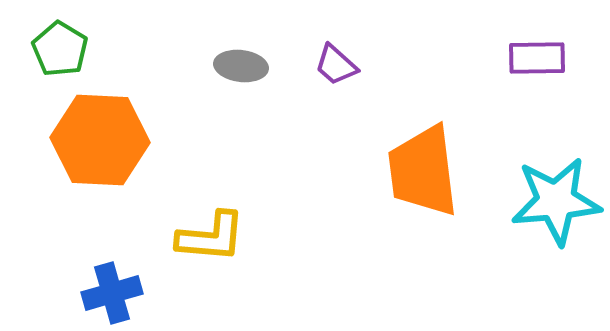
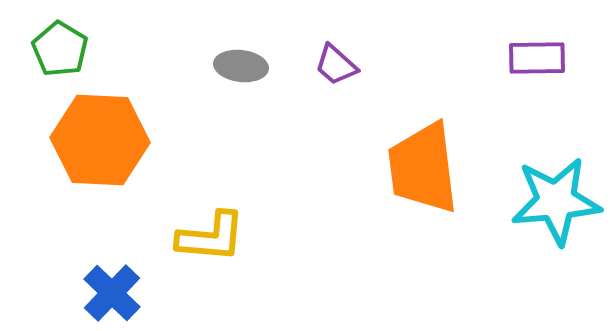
orange trapezoid: moved 3 px up
blue cross: rotated 30 degrees counterclockwise
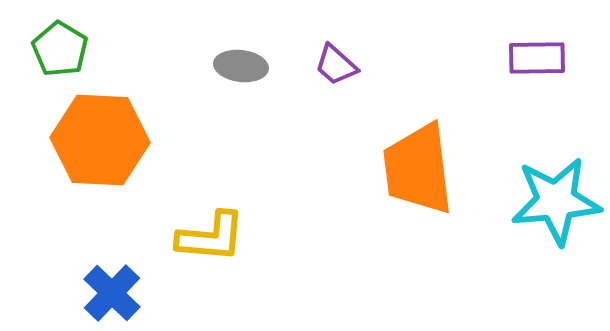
orange trapezoid: moved 5 px left, 1 px down
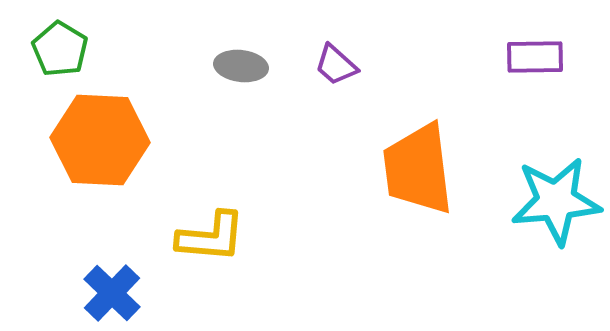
purple rectangle: moved 2 px left, 1 px up
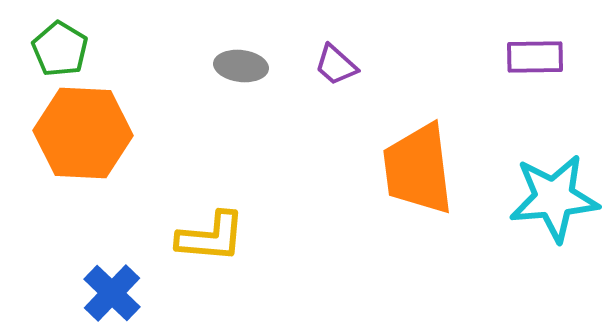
orange hexagon: moved 17 px left, 7 px up
cyan star: moved 2 px left, 3 px up
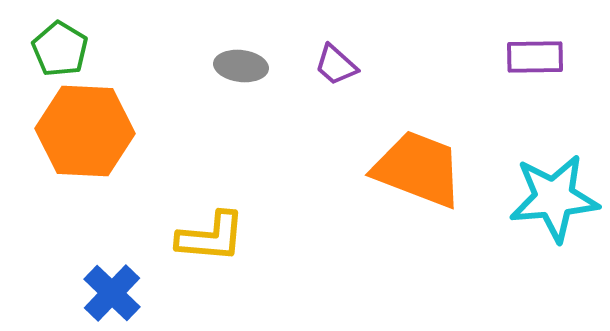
orange hexagon: moved 2 px right, 2 px up
orange trapezoid: rotated 118 degrees clockwise
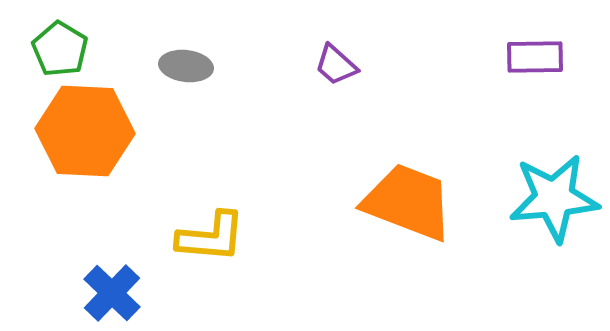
gray ellipse: moved 55 px left
orange trapezoid: moved 10 px left, 33 px down
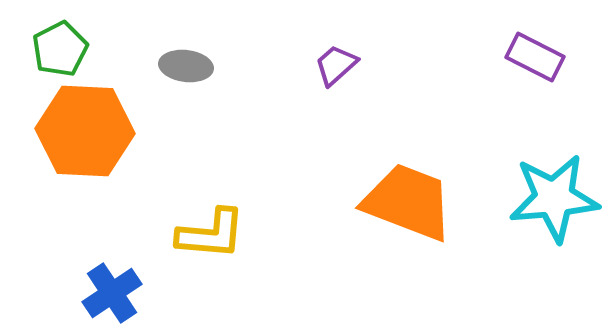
green pentagon: rotated 14 degrees clockwise
purple rectangle: rotated 28 degrees clockwise
purple trapezoid: rotated 96 degrees clockwise
yellow L-shape: moved 3 px up
blue cross: rotated 12 degrees clockwise
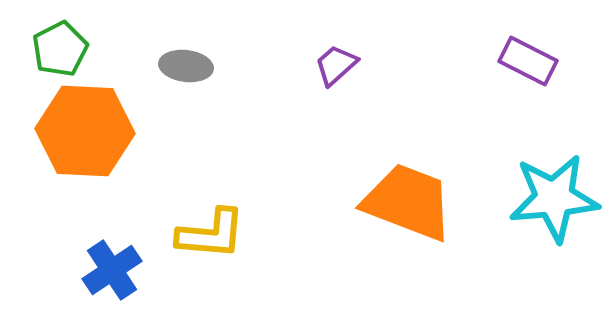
purple rectangle: moved 7 px left, 4 px down
blue cross: moved 23 px up
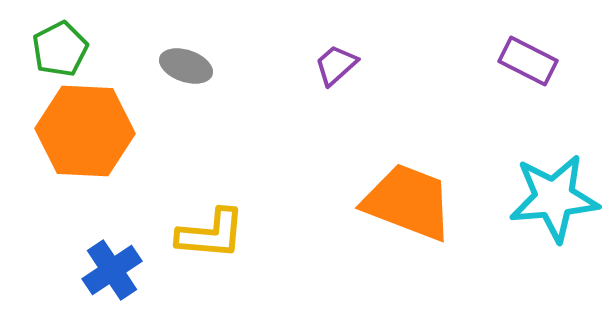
gray ellipse: rotated 12 degrees clockwise
